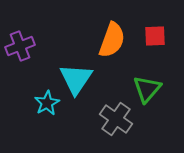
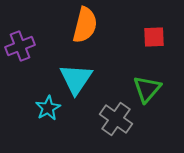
red square: moved 1 px left, 1 px down
orange semicircle: moved 27 px left, 15 px up; rotated 6 degrees counterclockwise
cyan star: moved 1 px right, 5 px down
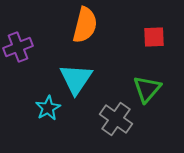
purple cross: moved 2 px left, 1 px down
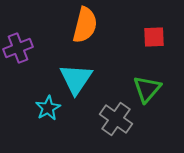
purple cross: moved 1 px down
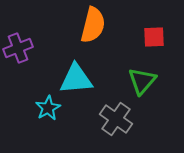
orange semicircle: moved 8 px right
cyan triangle: rotated 51 degrees clockwise
green triangle: moved 5 px left, 8 px up
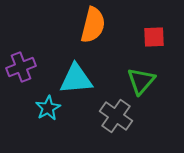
purple cross: moved 3 px right, 19 px down
green triangle: moved 1 px left
gray cross: moved 3 px up
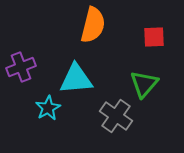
green triangle: moved 3 px right, 3 px down
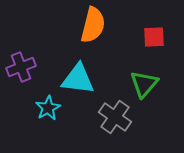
cyan triangle: moved 2 px right; rotated 12 degrees clockwise
gray cross: moved 1 px left, 1 px down
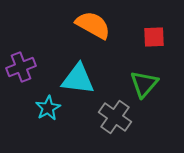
orange semicircle: rotated 75 degrees counterclockwise
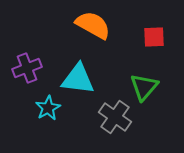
purple cross: moved 6 px right, 1 px down
green triangle: moved 3 px down
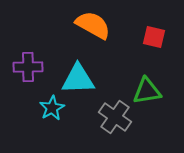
red square: rotated 15 degrees clockwise
purple cross: moved 1 px right, 1 px up; rotated 20 degrees clockwise
cyan triangle: rotated 9 degrees counterclockwise
green triangle: moved 3 px right, 4 px down; rotated 40 degrees clockwise
cyan star: moved 4 px right
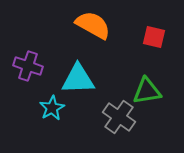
purple cross: moved 1 px up; rotated 20 degrees clockwise
gray cross: moved 4 px right
